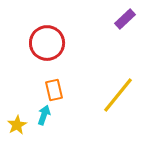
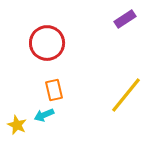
purple rectangle: rotated 10 degrees clockwise
yellow line: moved 8 px right
cyan arrow: rotated 132 degrees counterclockwise
yellow star: rotated 18 degrees counterclockwise
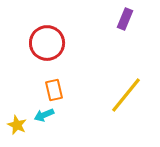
purple rectangle: rotated 35 degrees counterclockwise
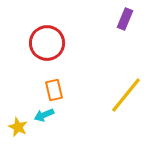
yellow star: moved 1 px right, 2 px down
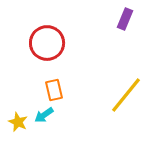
cyan arrow: rotated 12 degrees counterclockwise
yellow star: moved 5 px up
